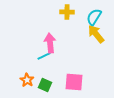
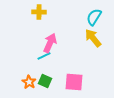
yellow cross: moved 28 px left
yellow arrow: moved 3 px left, 4 px down
pink arrow: rotated 30 degrees clockwise
orange star: moved 2 px right, 2 px down
green square: moved 4 px up
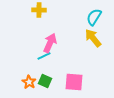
yellow cross: moved 2 px up
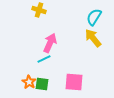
yellow cross: rotated 16 degrees clockwise
cyan line: moved 3 px down
green square: moved 3 px left, 3 px down; rotated 16 degrees counterclockwise
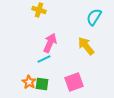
yellow arrow: moved 7 px left, 8 px down
pink square: rotated 24 degrees counterclockwise
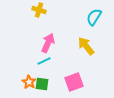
pink arrow: moved 2 px left
cyan line: moved 2 px down
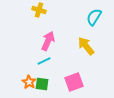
pink arrow: moved 2 px up
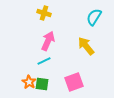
yellow cross: moved 5 px right, 3 px down
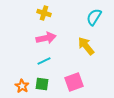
pink arrow: moved 2 px left, 3 px up; rotated 54 degrees clockwise
orange star: moved 7 px left, 4 px down
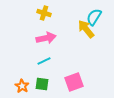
yellow arrow: moved 17 px up
